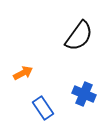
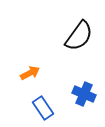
orange arrow: moved 7 px right
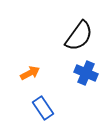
blue cross: moved 2 px right, 21 px up
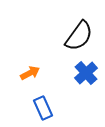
blue cross: rotated 25 degrees clockwise
blue rectangle: rotated 10 degrees clockwise
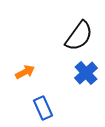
orange arrow: moved 5 px left, 1 px up
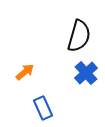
black semicircle: rotated 20 degrees counterclockwise
orange arrow: rotated 12 degrees counterclockwise
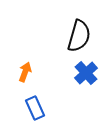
orange arrow: rotated 30 degrees counterclockwise
blue rectangle: moved 8 px left
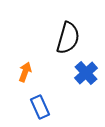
black semicircle: moved 11 px left, 2 px down
blue rectangle: moved 5 px right, 1 px up
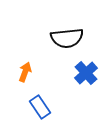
black semicircle: moved 1 px left; rotated 68 degrees clockwise
blue rectangle: rotated 10 degrees counterclockwise
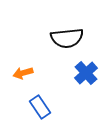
orange arrow: moved 2 px left, 1 px down; rotated 126 degrees counterclockwise
